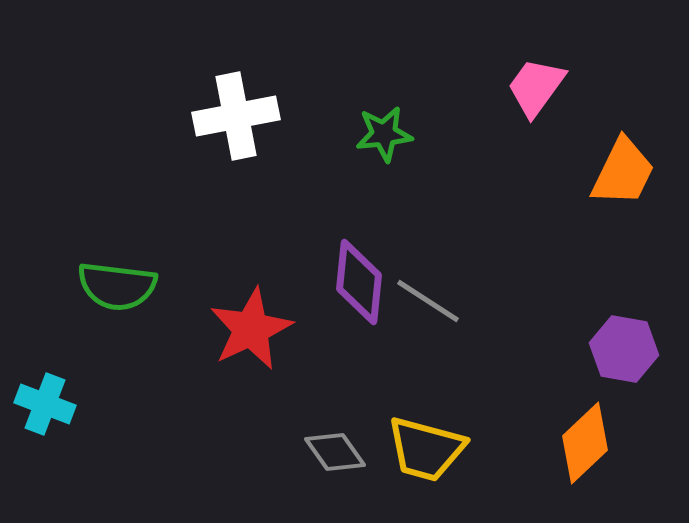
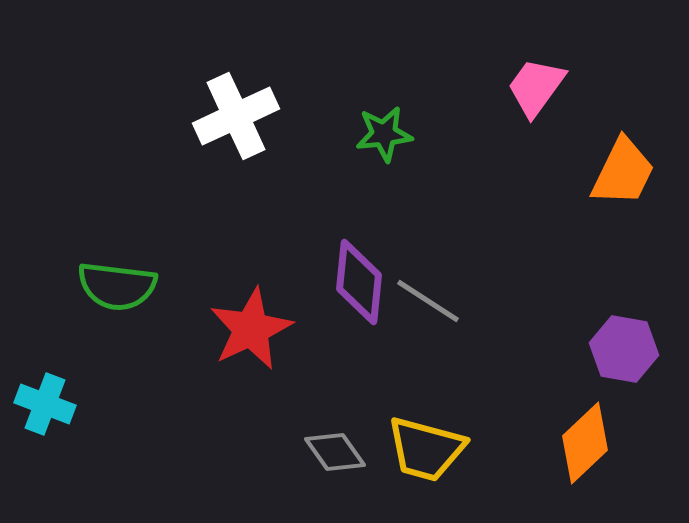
white cross: rotated 14 degrees counterclockwise
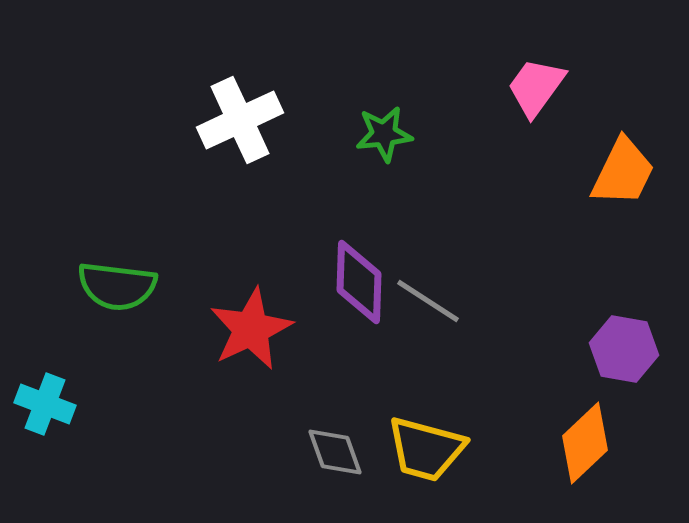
white cross: moved 4 px right, 4 px down
purple diamond: rotated 4 degrees counterclockwise
gray diamond: rotated 16 degrees clockwise
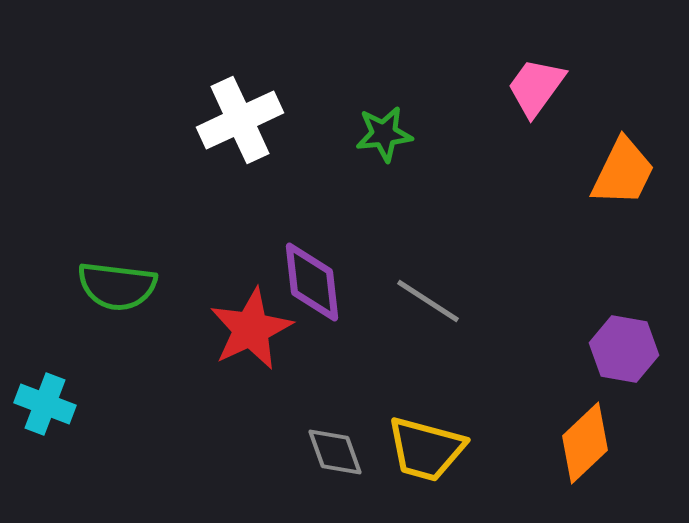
purple diamond: moved 47 px left; rotated 8 degrees counterclockwise
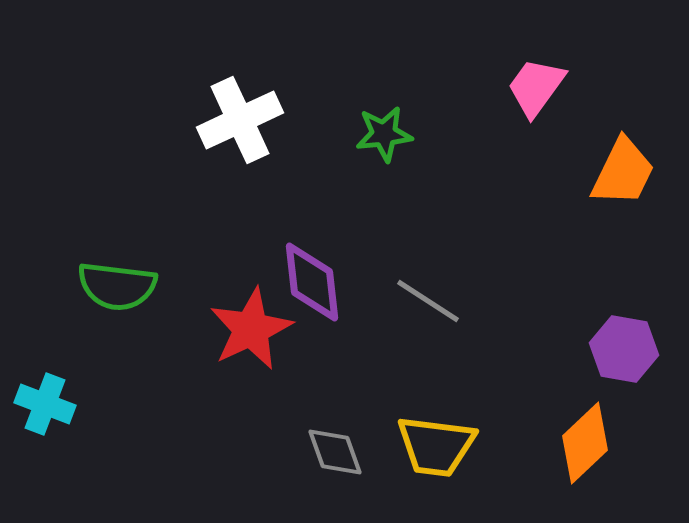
yellow trapezoid: moved 10 px right, 3 px up; rotated 8 degrees counterclockwise
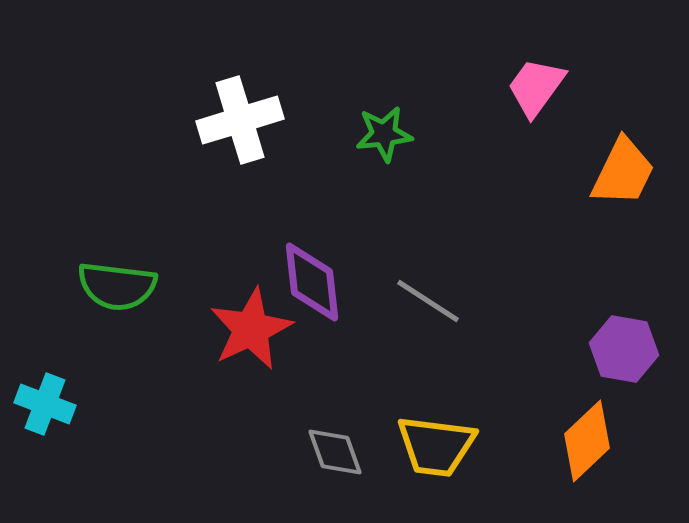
white cross: rotated 8 degrees clockwise
orange diamond: moved 2 px right, 2 px up
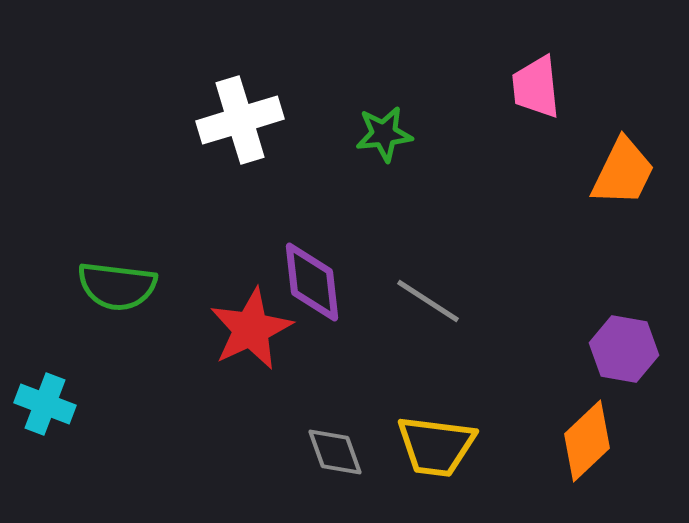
pink trapezoid: rotated 42 degrees counterclockwise
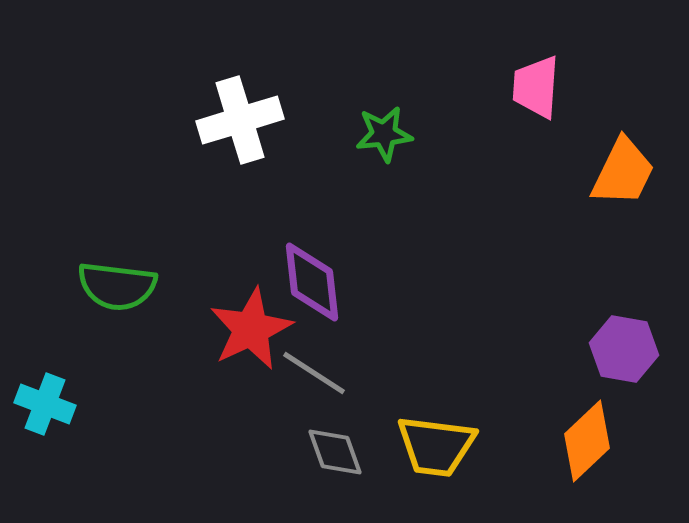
pink trapezoid: rotated 10 degrees clockwise
gray line: moved 114 px left, 72 px down
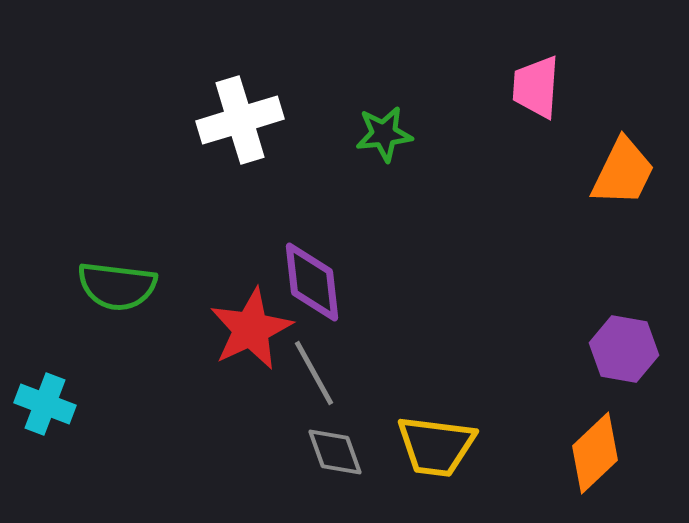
gray line: rotated 28 degrees clockwise
orange diamond: moved 8 px right, 12 px down
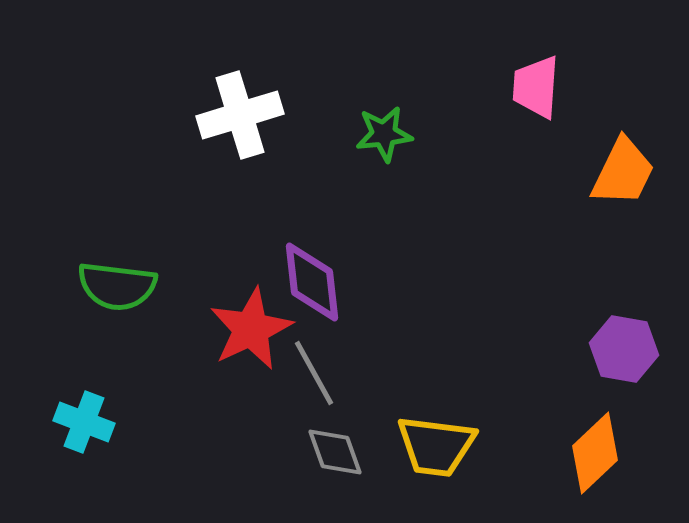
white cross: moved 5 px up
cyan cross: moved 39 px right, 18 px down
